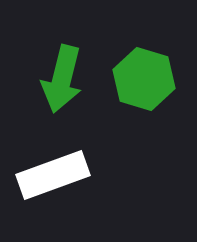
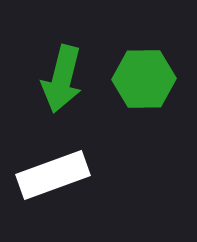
green hexagon: rotated 18 degrees counterclockwise
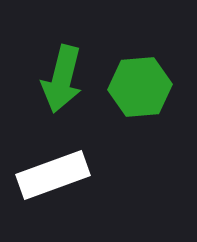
green hexagon: moved 4 px left, 8 px down; rotated 4 degrees counterclockwise
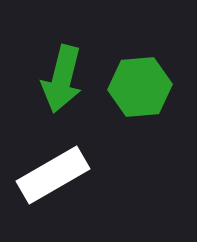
white rectangle: rotated 10 degrees counterclockwise
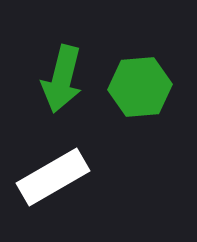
white rectangle: moved 2 px down
